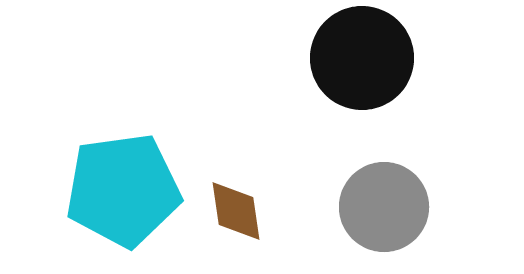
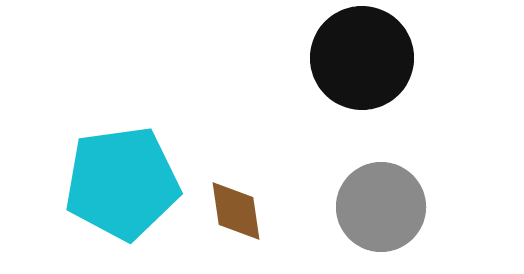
cyan pentagon: moved 1 px left, 7 px up
gray circle: moved 3 px left
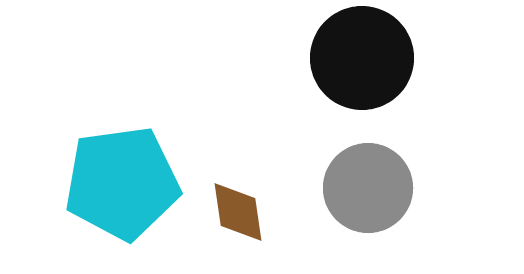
gray circle: moved 13 px left, 19 px up
brown diamond: moved 2 px right, 1 px down
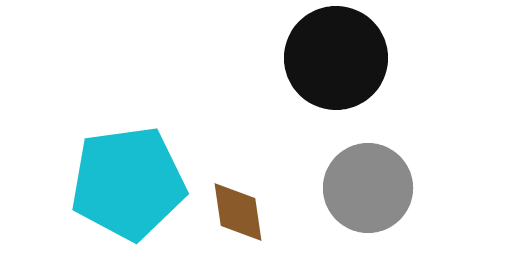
black circle: moved 26 px left
cyan pentagon: moved 6 px right
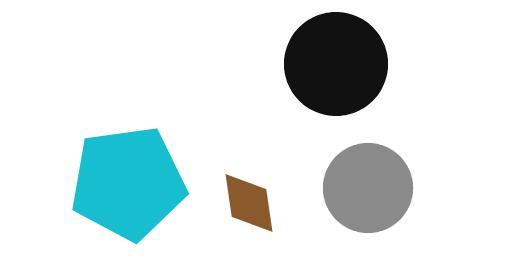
black circle: moved 6 px down
brown diamond: moved 11 px right, 9 px up
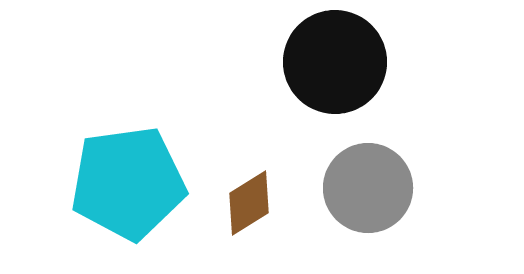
black circle: moved 1 px left, 2 px up
brown diamond: rotated 66 degrees clockwise
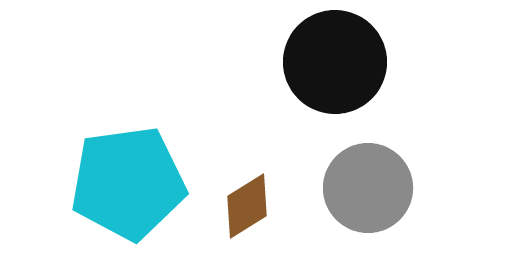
brown diamond: moved 2 px left, 3 px down
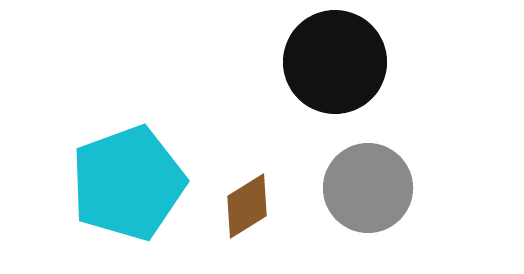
cyan pentagon: rotated 12 degrees counterclockwise
